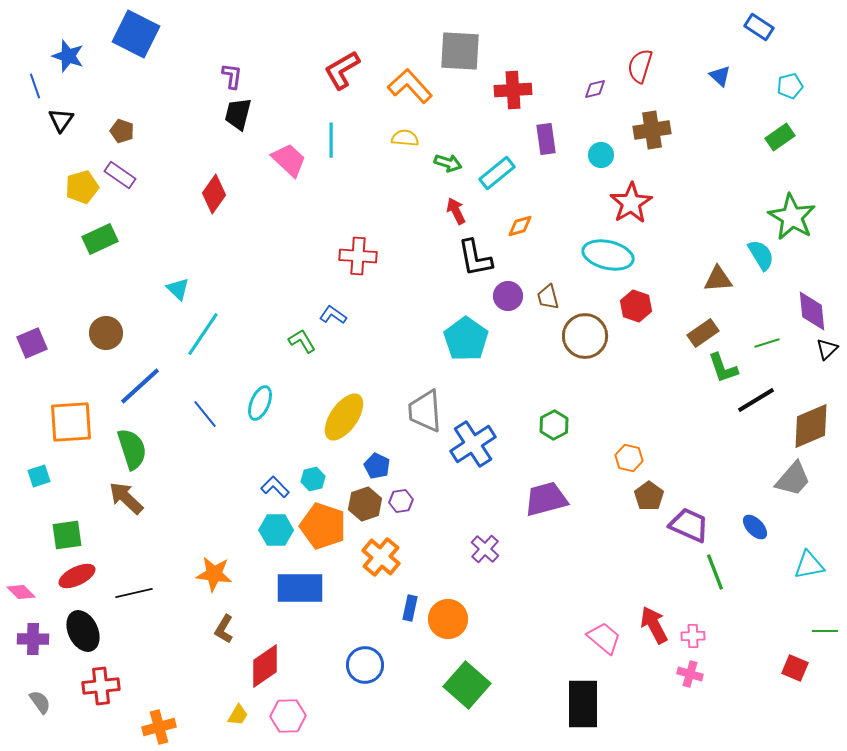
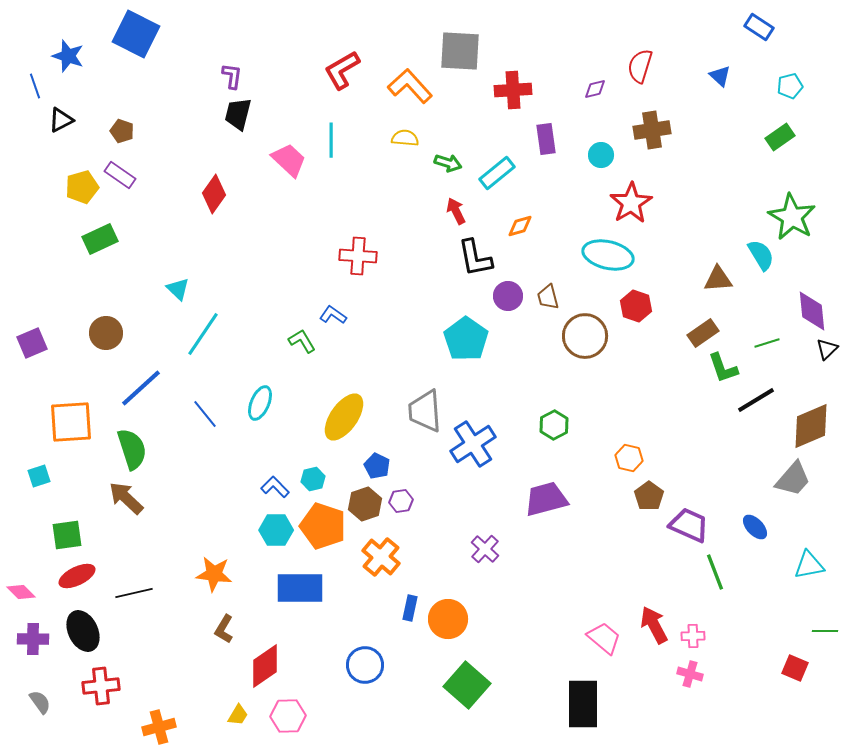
black triangle at (61, 120): rotated 28 degrees clockwise
blue line at (140, 386): moved 1 px right, 2 px down
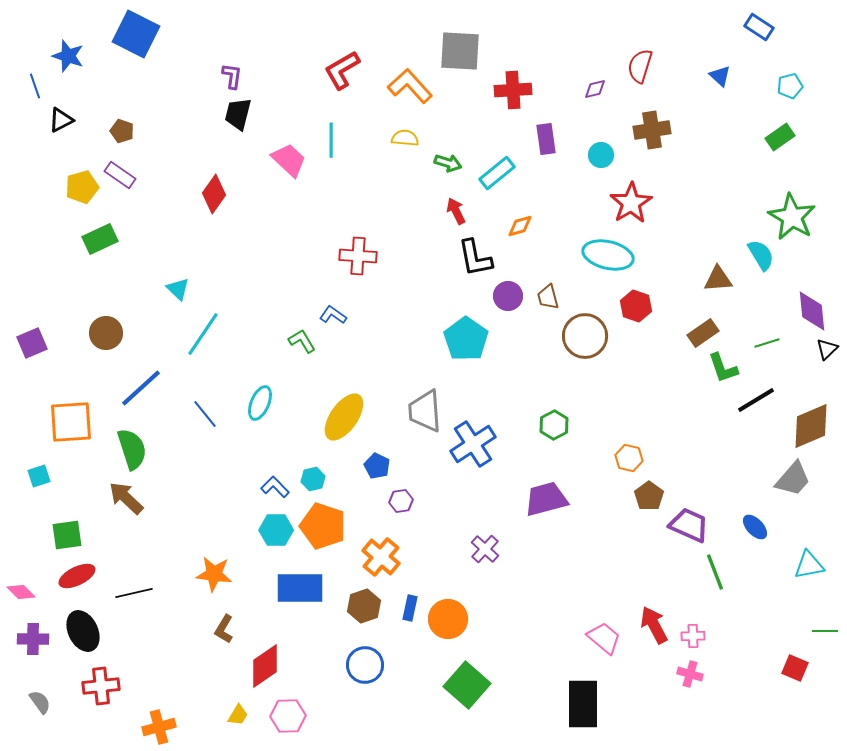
brown hexagon at (365, 504): moved 1 px left, 102 px down
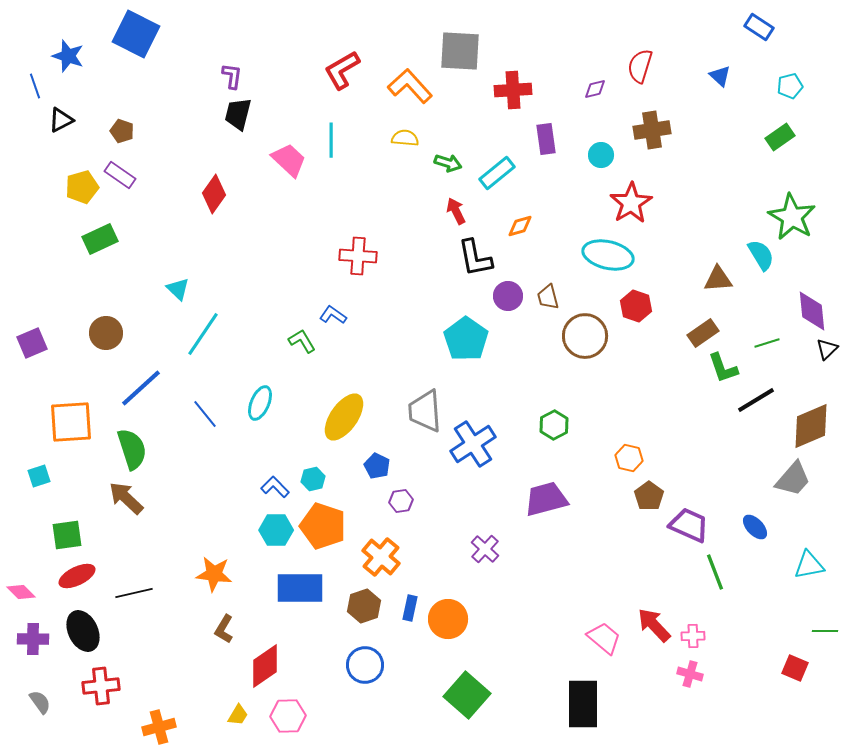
red arrow at (654, 625): rotated 15 degrees counterclockwise
green square at (467, 685): moved 10 px down
